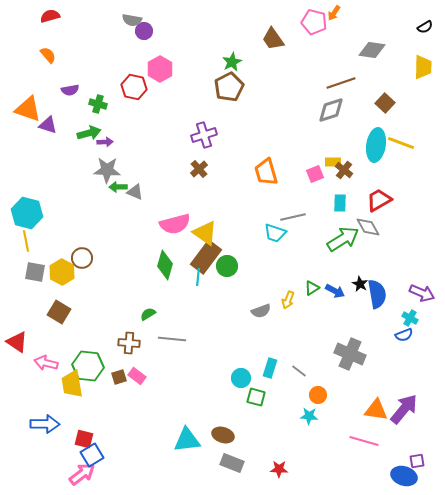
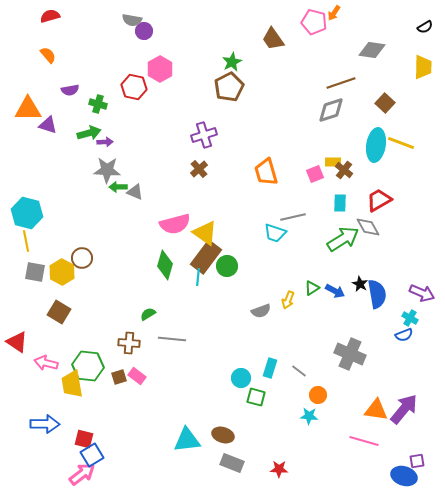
orange triangle at (28, 109): rotated 20 degrees counterclockwise
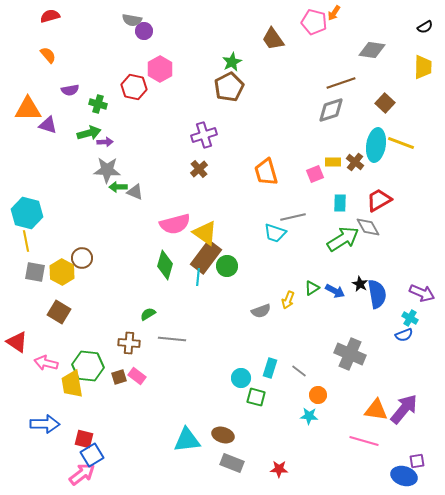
brown cross at (344, 170): moved 11 px right, 8 px up
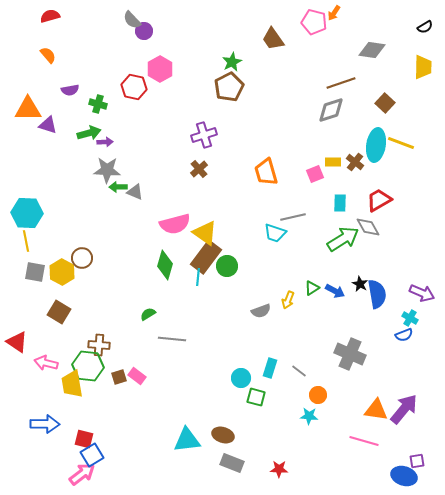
gray semicircle at (132, 20): rotated 36 degrees clockwise
cyan hexagon at (27, 213): rotated 12 degrees counterclockwise
brown cross at (129, 343): moved 30 px left, 2 px down
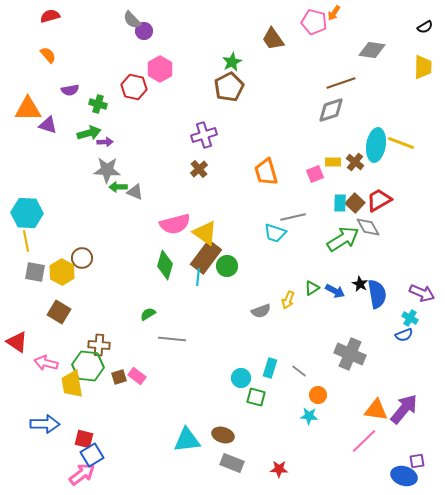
brown square at (385, 103): moved 30 px left, 100 px down
pink line at (364, 441): rotated 60 degrees counterclockwise
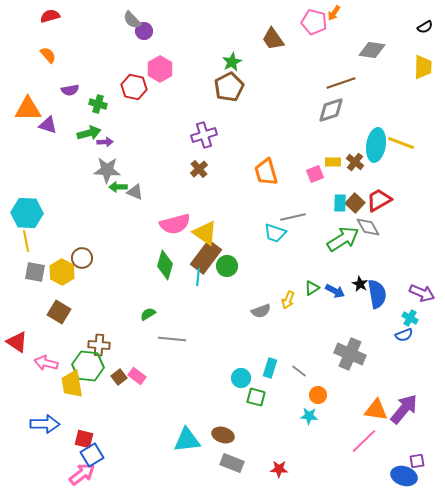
brown square at (119, 377): rotated 21 degrees counterclockwise
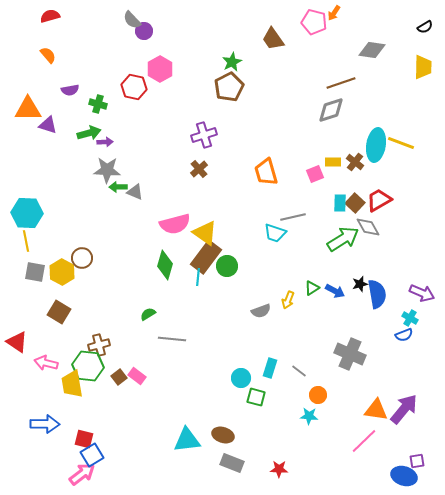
black star at (360, 284): rotated 28 degrees clockwise
brown cross at (99, 345): rotated 20 degrees counterclockwise
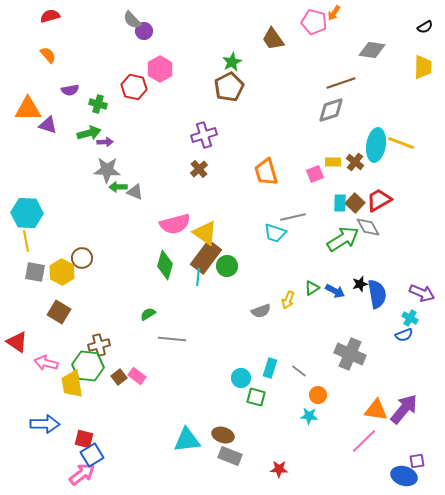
gray rectangle at (232, 463): moved 2 px left, 7 px up
